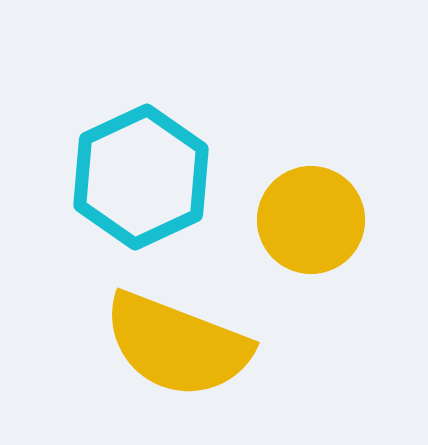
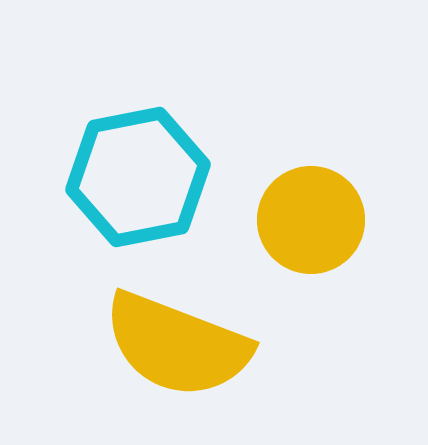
cyan hexagon: moved 3 px left; rotated 14 degrees clockwise
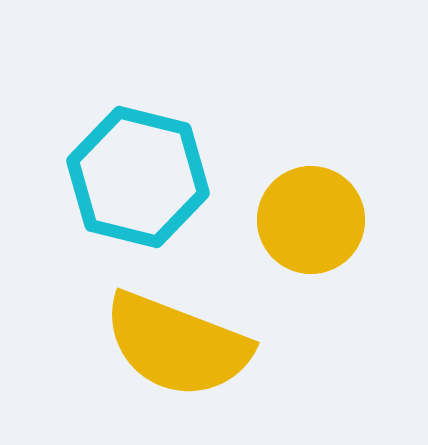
cyan hexagon: rotated 25 degrees clockwise
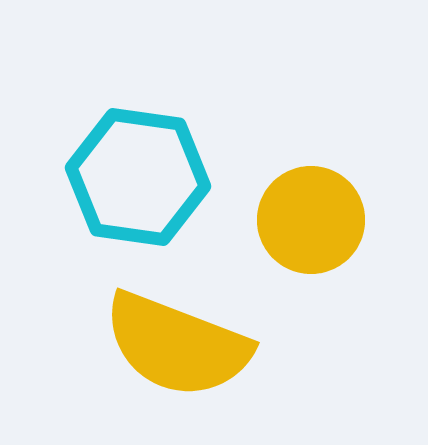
cyan hexagon: rotated 6 degrees counterclockwise
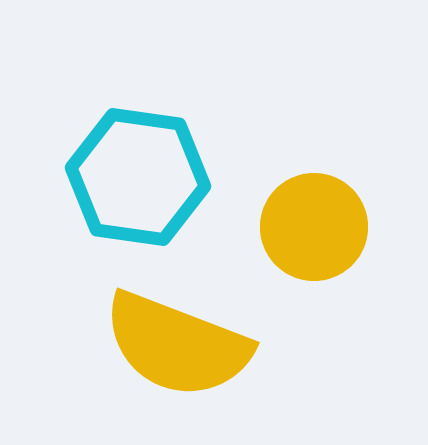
yellow circle: moved 3 px right, 7 px down
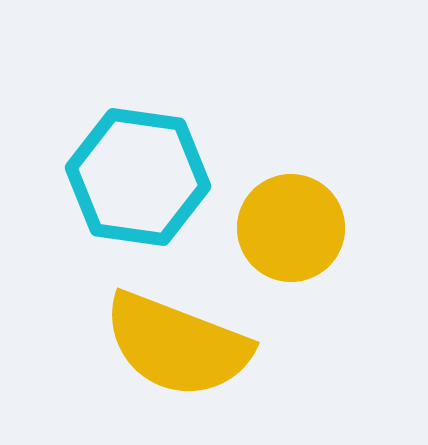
yellow circle: moved 23 px left, 1 px down
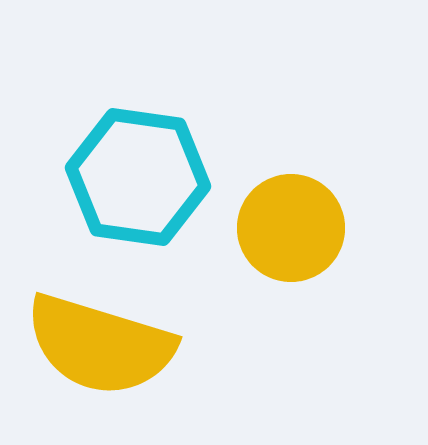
yellow semicircle: moved 77 px left; rotated 4 degrees counterclockwise
